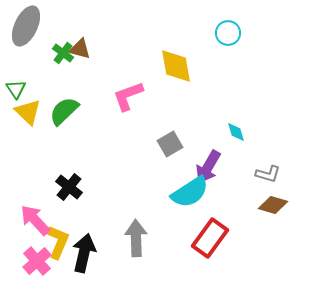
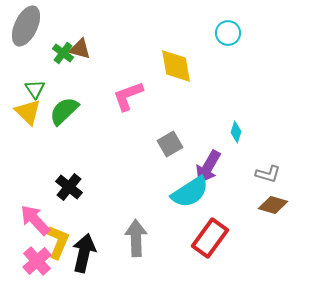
green triangle: moved 19 px right
cyan diamond: rotated 35 degrees clockwise
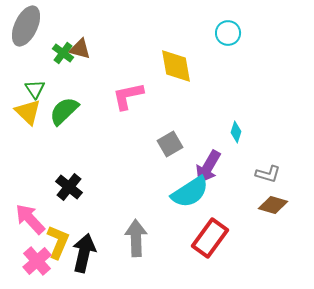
pink L-shape: rotated 8 degrees clockwise
pink arrow: moved 5 px left, 1 px up
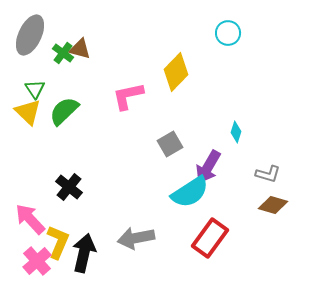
gray ellipse: moved 4 px right, 9 px down
yellow diamond: moved 6 px down; rotated 54 degrees clockwise
gray arrow: rotated 99 degrees counterclockwise
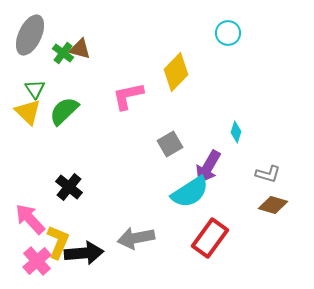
black arrow: rotated 72 degrees clockwise
